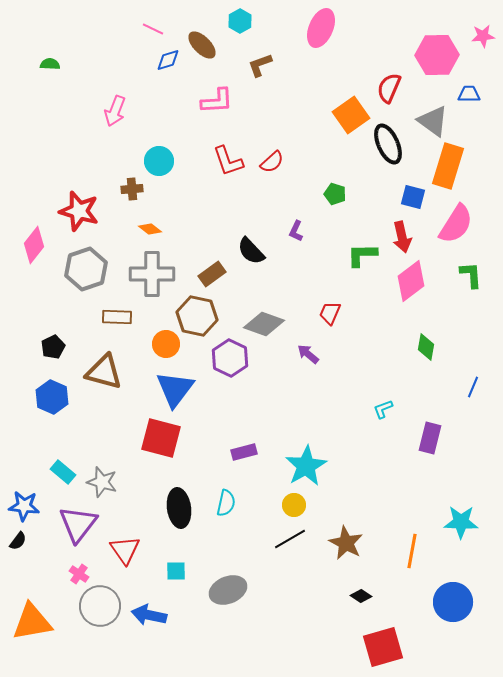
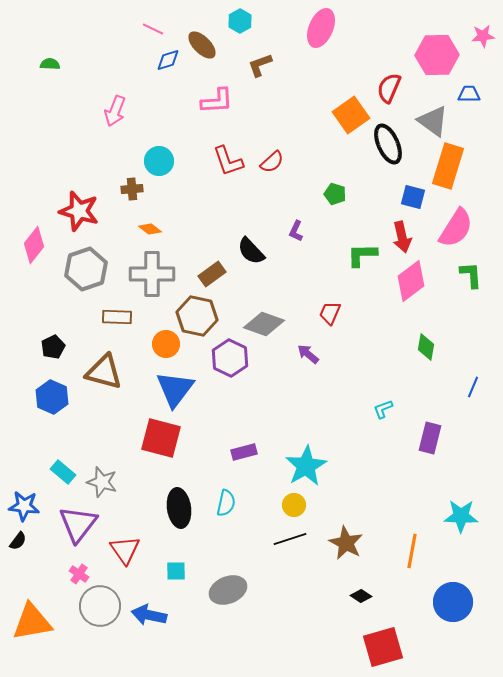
pink semicircle at (456, 224): moved 4 px down
cyan star at (461, 522): moved 6 px up
black line at (290, 539): rotated 12 degrees clockwise
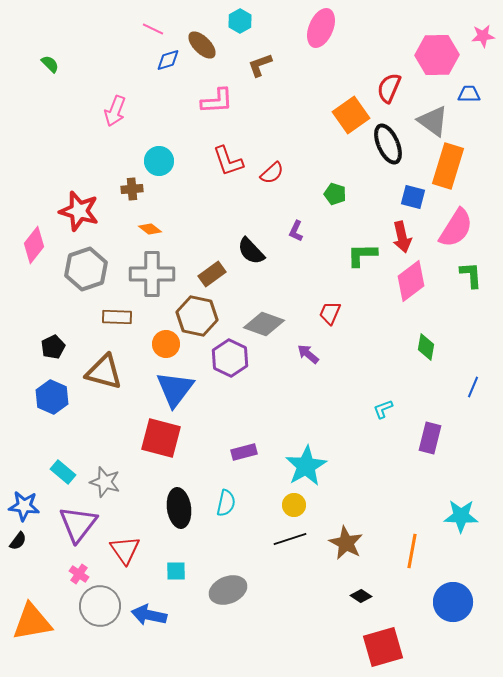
green semicircle at (50, 64): rotated 42 degrees clockwise
red semicircle at (272, 162): moved 11 px down
gray star at (102, 482): moved 3 px right
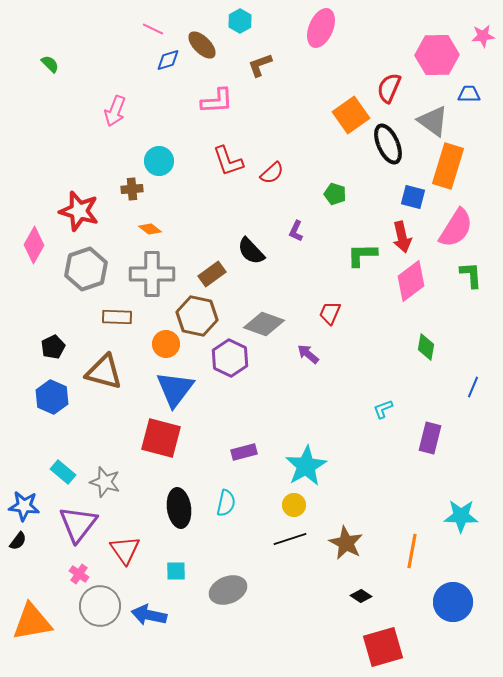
pink diamond at (34, 245): rotated 9 degrees counterclockwise
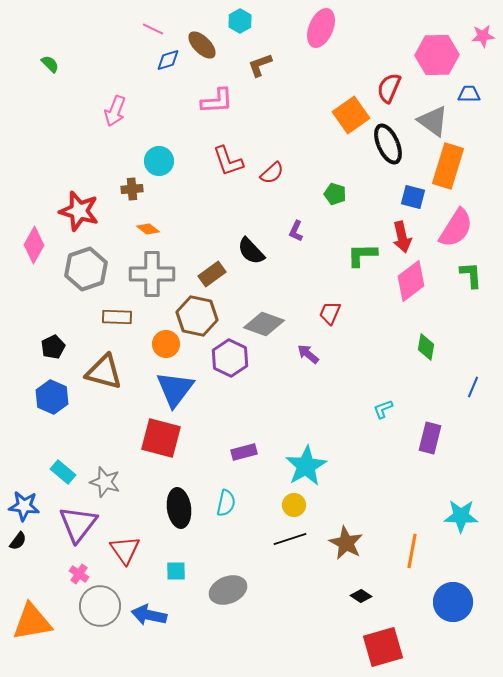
orange diamond at (150, 229): moved 2 px left
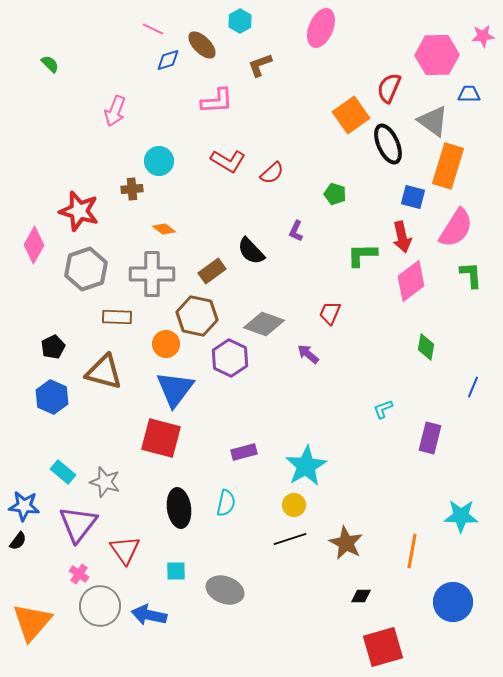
red L-shape at (228, 161): rotated 40 degrees counterclockwise
orange diamond at (148, 229): moved 16 px right
brown rectangle at (212, 274): moved 3 px up
gray ellipse at (228, 590): moved 3 px left; rotated 42 degrees clockwise
black diamond at (361, 596): rotated 35 degrees counterclockwise
orange triangle at (32, 622): rotated 39 degrees counterclockwise
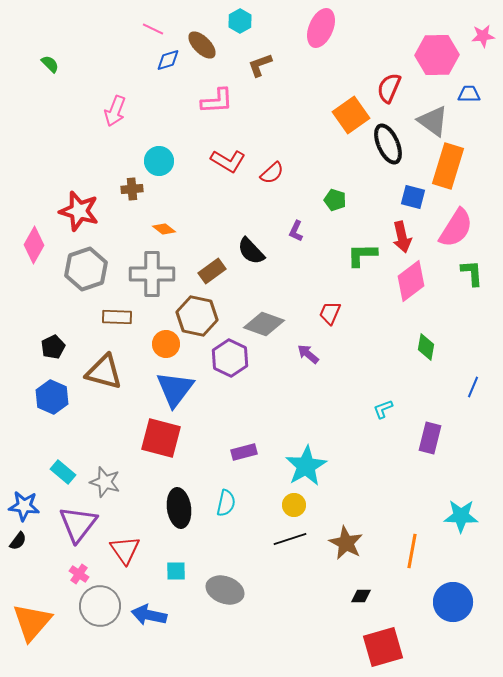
green pentagon at (335, 194): moved 6 px down
green L-shape at (471, 275): moved 1 px right, 2 px up
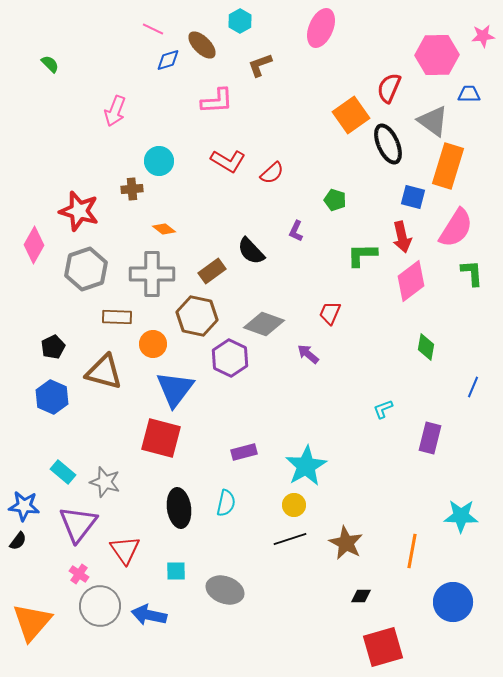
orange circle at (166, 344): moved 13 px left
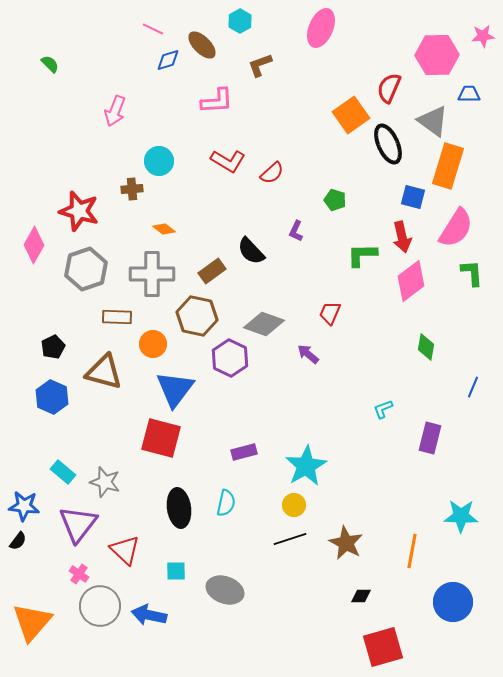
red triangle at (125, 550): rotated 12 degrees counterclockwise
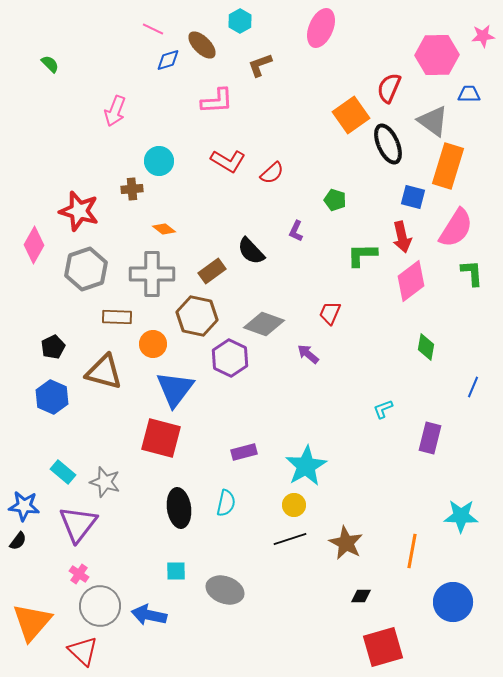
red triangle at (125, 550): moved 42 px left, 101 px down
